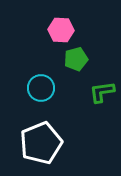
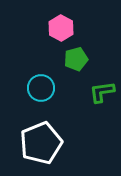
pink hexagon: moved 2 px up; rotated 25 degrees clockwise
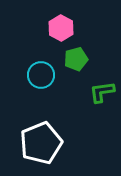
cyan circle: moved 13 px up
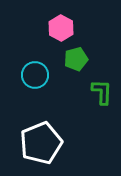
cyan circle: moved 6 px left
green L-shape: rotated 100 degrees clockwise
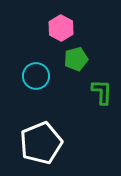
cyan circle: moved 1 px right, 1 px down
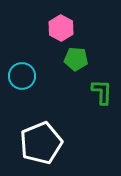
green pentagon: rotated 20 degrees clockwise
cyan circle: moved 14 px left
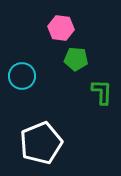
pink hexagon: rotated 20 degrees counterclockwise
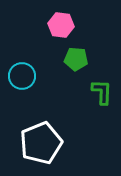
pink hexagon: moved 3 px up
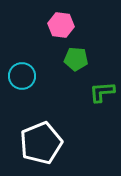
green L-shape: rotated 96 degrees counterclockwise
